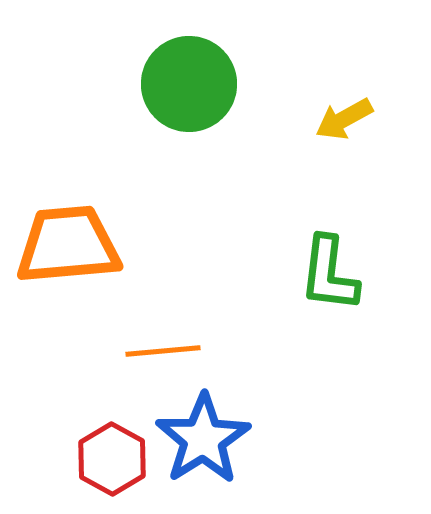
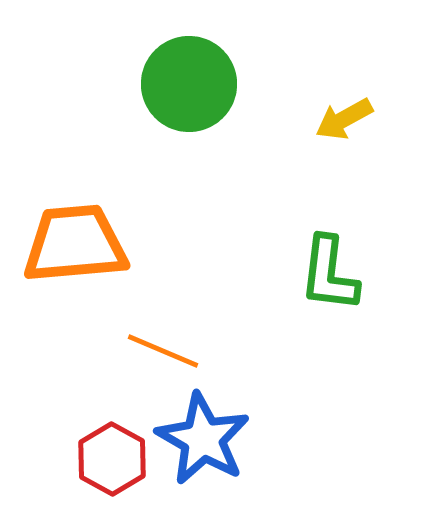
orange trapezoid: moved 7 px right, 1 px up
orange line: rotated 28 degrees clockwise
blue star: rotated 10 degrees counterclockwise
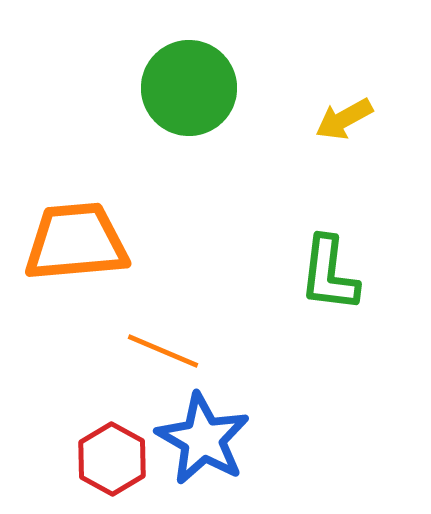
green circle: moved 4 px down
orange trapezoid: moved 1 px right, 2 px up
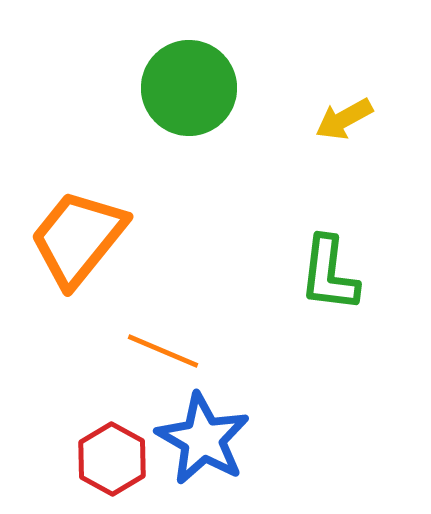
orange trapezoid: moved 2 px right, 4 px up; rotated 46 degrees counterclockwise
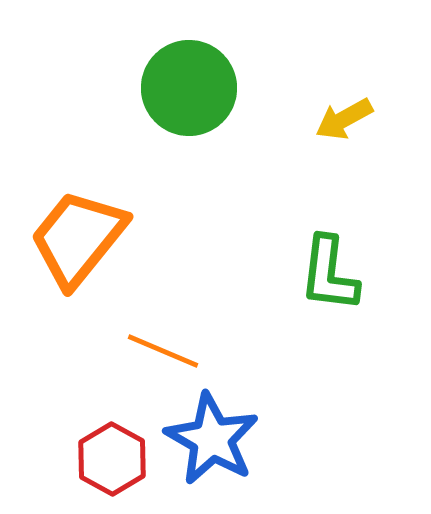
blue star: moved 9 px right
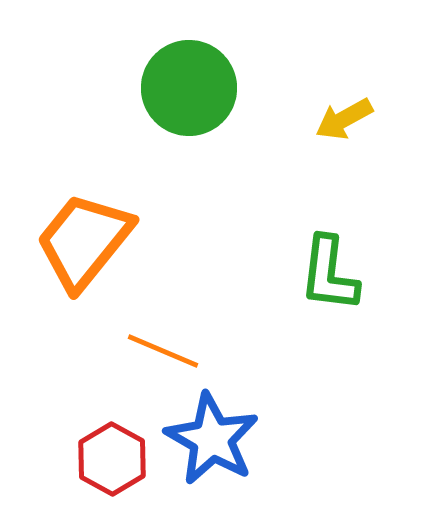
orange trapezoid: moved 6 px right, 3 px down
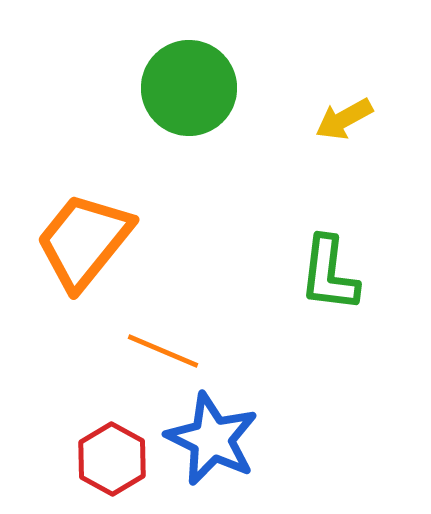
blue star: rotated 4 degrees counterclockwise
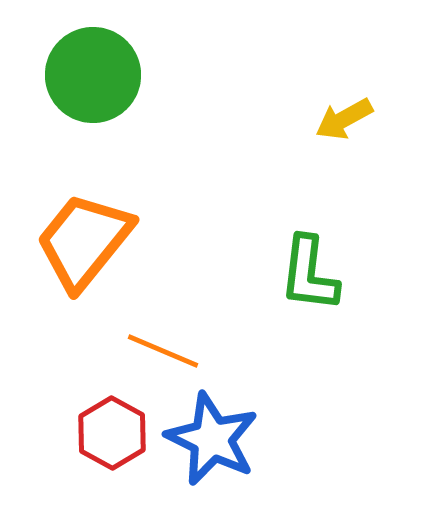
green circle: moved 96 px left, 13 px up
green L-shape: moved 20 px left
red hexagon: moved 26 px up
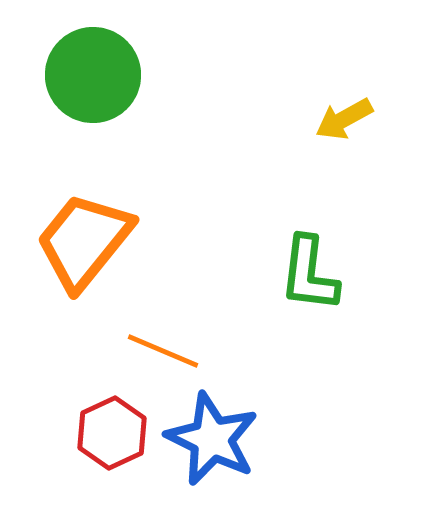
red hexagon: rotated 6 degrees clockwise
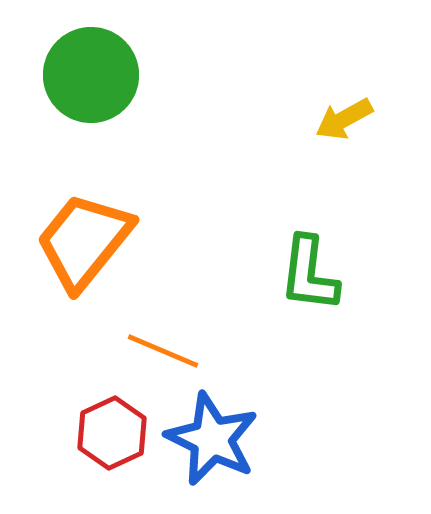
green circle: moved 2 px left
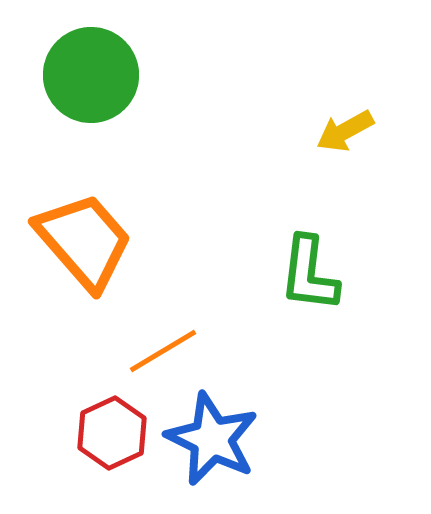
yellow arrow: moved 1 px right, 12 px down
orange trapezoid: rotated 100 degrees clockwise
orange line: rotated 54 degrees counterclockwise
